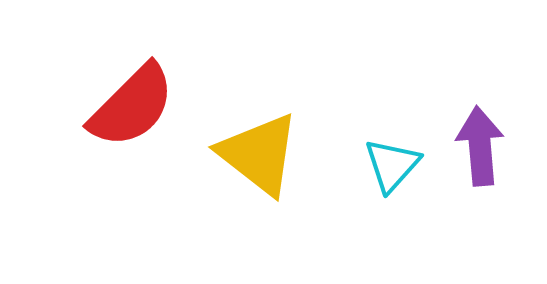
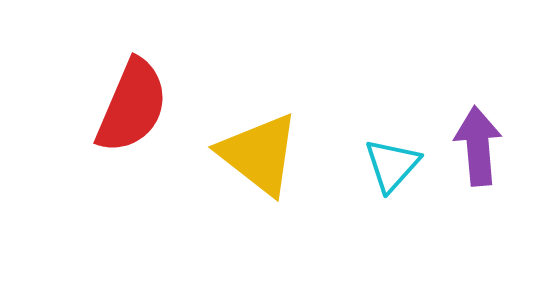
red semicircle: rotated 22 degrees counterclockwise
purple arrow: moved 2 px left
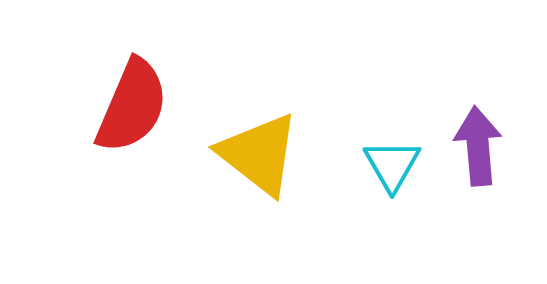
cyan triangle: rotated 12 degrees counterclockwise
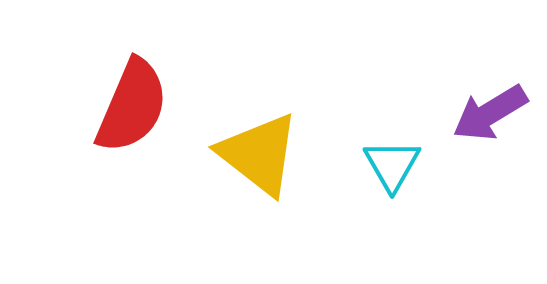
purple arrow: moved 12 px right, 33 px up; rotated 116 degrees counterclockwise
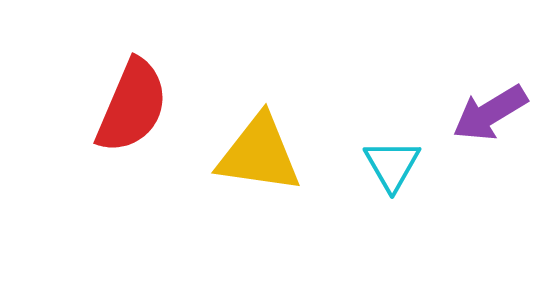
yellow triangle: rotated 30 degrees counterclockwise
